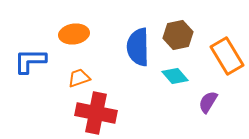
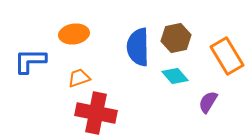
brown hexagon: moved 2 px left, 3 px down
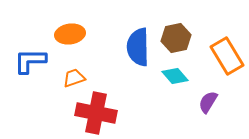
orange ellipse: moved 4 px left
orange trapezoid: moved 5 px left
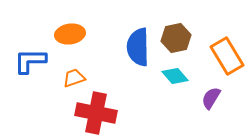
purple semicircle: moved 3 px right, 4 px up
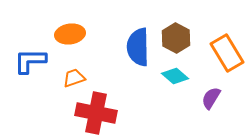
brown hexagon: rotated 20 degrees counterclockwise
orange rectangle: moved 3 px up
cyan diamond: rotated 8 degrees counterclockwise
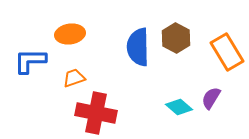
orange rectangle: moved 1 px up
cyan diamond: moved 4 px right, 31 px down
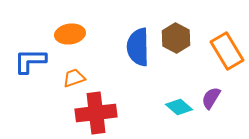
orange rectangle: moved 1 px up
red cross: rotated 18 degrees counterclockwise
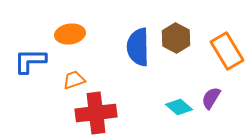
orange trapezoid: moved 2 px down
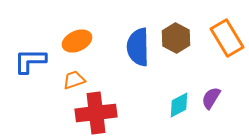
orange ellipse: moved 7 px right, 7 px down; rotated 16 degrees counterclockwise
orange rectangle: moved 13 px up
cyan diamond: moved 2 px up; rotated 68 degrees counterclockwise
